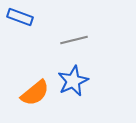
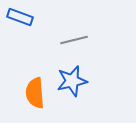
blue star: moved 1 px left; rotated 12 degrees clockwise
orange semicircle: rotated 124 degrees clockwise
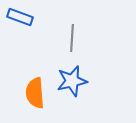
gray line: moved 2 px left, 2 px up; rotated 72 degrees counterclockwise
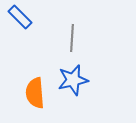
blue rectangle: rotated 25 degrees clockwise
blue star: moved 1 px right, 1 px up
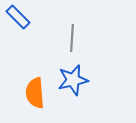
blue rectangle: moved 2 px left
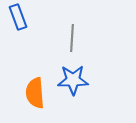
blue rectangle: rotated 25 degrees clockwise
blue star: rotated 12 degrees clockwise
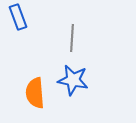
blue star: rotated 12 degrees clockwise
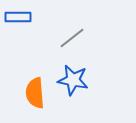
blue rectangle: rotated 70 degrees counterclockwise
gray line: rotated 48 degrees clockwise
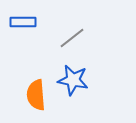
blue rectangle: moved 5 px right, 5 px down
orange semicircle: moved 1 px right, 2 px down
